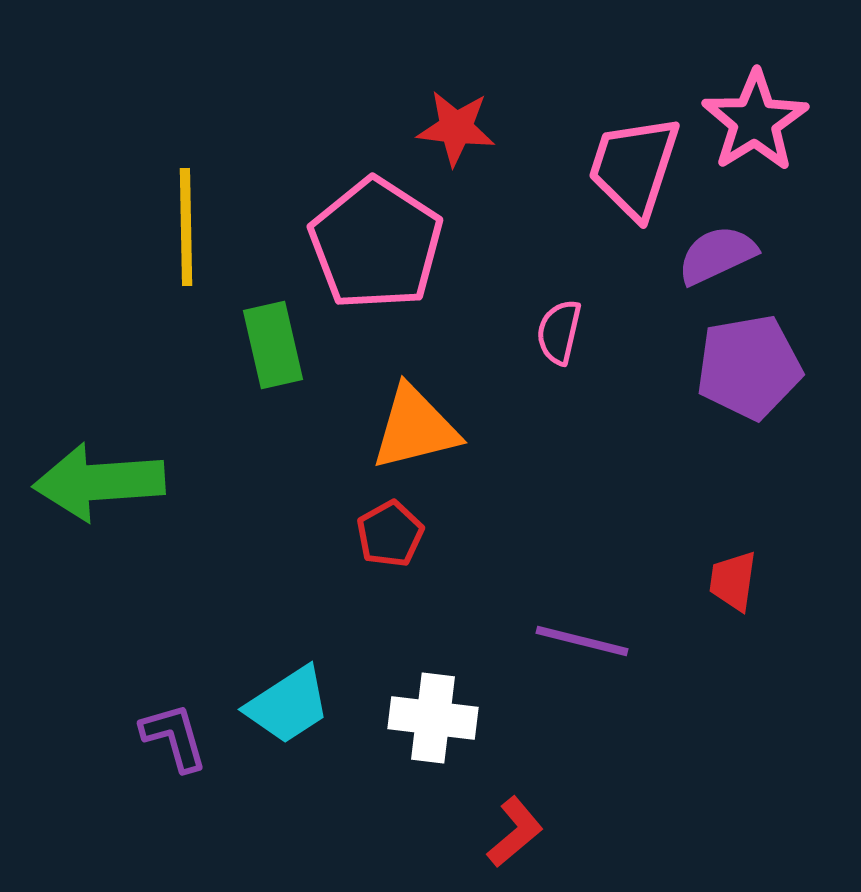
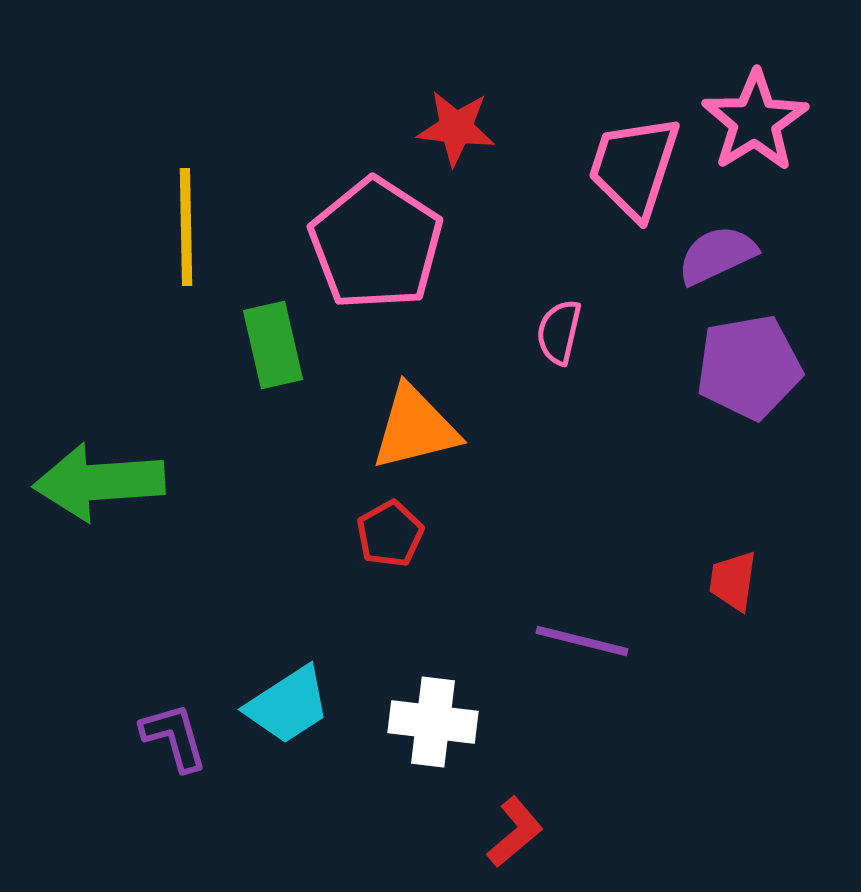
white cross: moved 4 px down
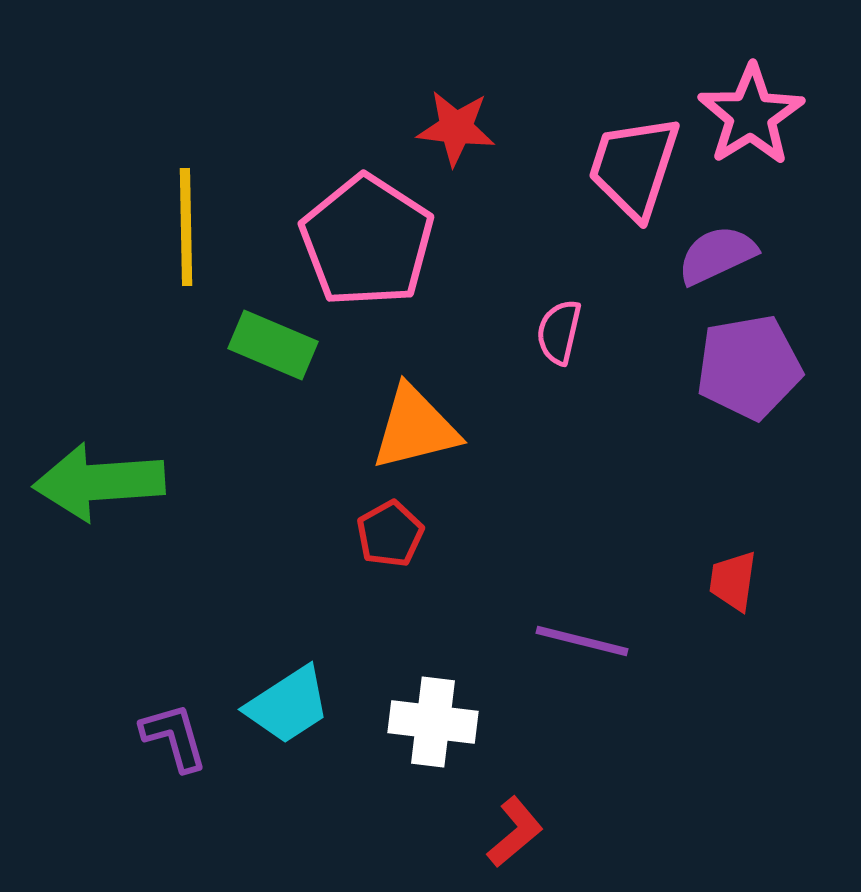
pink star: moved 4 px left, 6 px up
pink pentagon: moved 9 px left, 3 px up
green rectangle: rotated 54 degrees counterclockwise
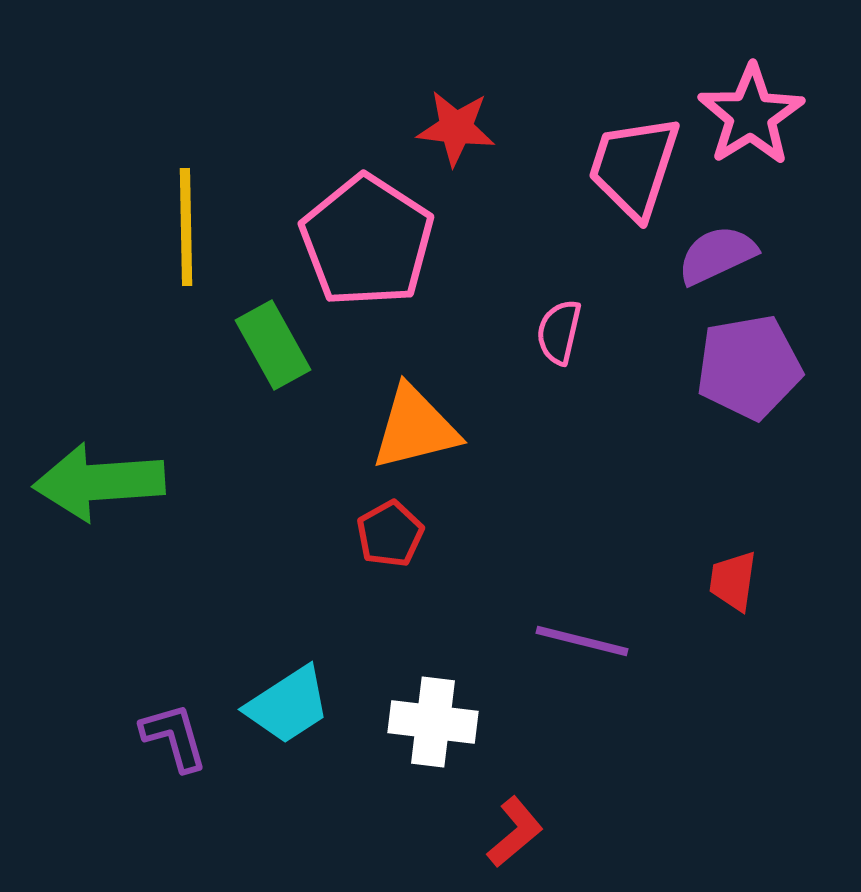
green rectangle: rotated 38 degrees clockwise
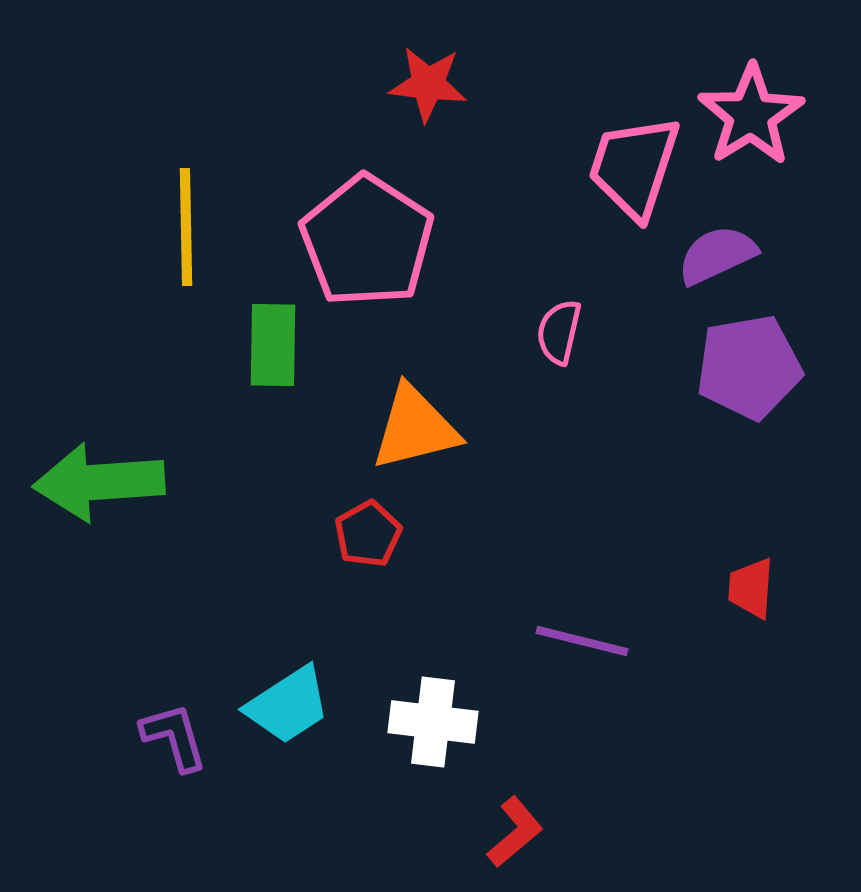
red star: moved 28 px left, 44 px up
green rectangle: rotated 30 degrees clockwise
red pentagon: moved 22 px left
red trapezoid: moved 18 px right, 7 px down; rotated 4 degrees counterclockwise
